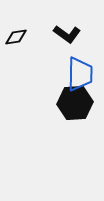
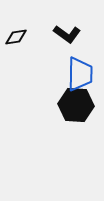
black hexagon: moved 1 px right, 2 px down; rotated 8 degrees clockwise
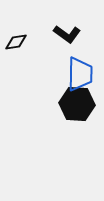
black diamond: moved 5 px down
black hexagon: moved 1 px right, 1 px up
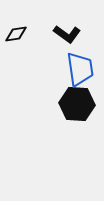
black diamond: moved 8 px up
blue trapezoid: moved 5 px up; rotated 9 degrees counterclockwise
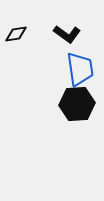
black hexagon: rotated 8 degrees counterclockwise
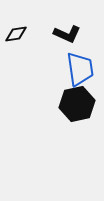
black L-shape: rotated 12 degrees counterclockwise
black hexagon: rotated 8 degrees counterclockwise
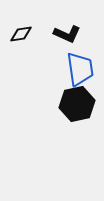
black diamond: moved 5 px right
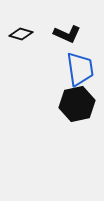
black diamond: rotated 25 degrees clockwise
